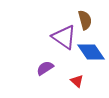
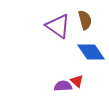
purple triangle: moved 6 px left, 11 px up
purple semicircle: moved 18 px right, 18 px down; rotated 30 degrees clockwise
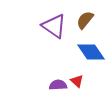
brown semicircle: rotated 126 degrees counterclockwise
purple triangle: moved 4 px left
purple semicircle: moved 5 px left, 1 px up
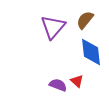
purple triangle: moved 1 px left, 1 px down; rotated 36 degrees clockwise
blue diamond: rotated 28 degrees clockwise
purple semicircle: rotated 24 degrees clockwise
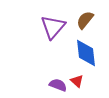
blue diamond: moved 5 px left, 1 px down
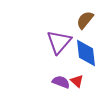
purple triangle: moved 6 px right, 15 px down
purple semicircle: moved 3 px right, 3 px up
